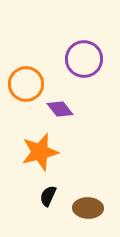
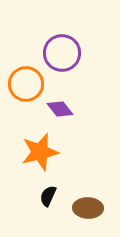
purple circle: moved 22 px left, 6 px up
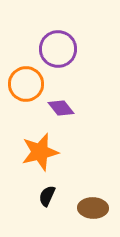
purple circle: moved 4 px left, 4 px up
purple diamond: moved 1 px right, 1 px up
black semicircle: moved 1 px left
brown ellipse: moved 5 px right
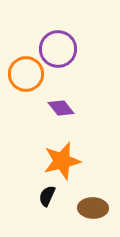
orange circle: moved 10 px up
orange star: moved 22 px right, 9 px down
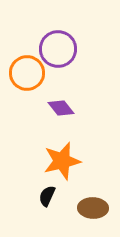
orange circle: moved 1 px right, 1 px up
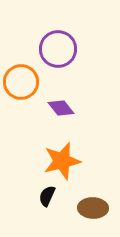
orange circle: moved 6 px left, 9 px down
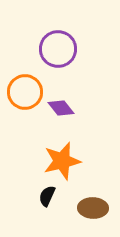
orange circle: moved 4 px right, 10 px down
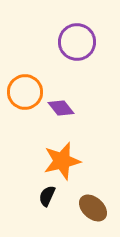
purple circle: moved 19 px right, 7 px up
brown ellipse: rotated 40 degrees clockwise
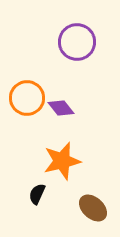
orange circle: moved 2 px right, 6 px down
black semicircle: moved 10 px left, 2 px up
